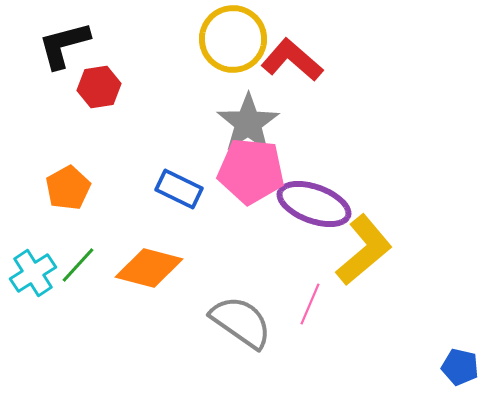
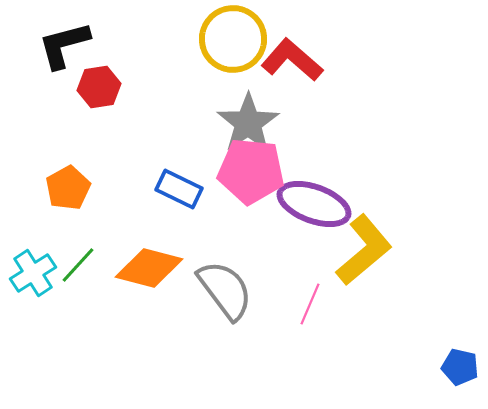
gray semicircle: moved 16 px left, 32 px up; rotated 18 degrees clockwise
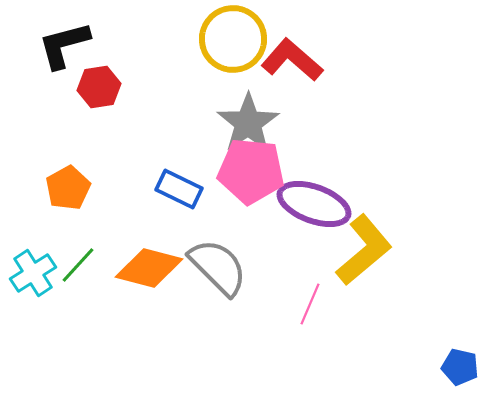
gray semicircle: moved 7 px left, 23 px up; rotated 8 degrees counterclockwise
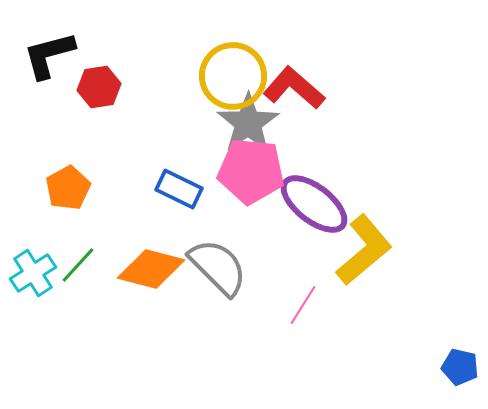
yellow circle: moved 37 px down
black L-shape: moved 15 px left, 10 px down
red L-shape: moved 2 px right, 28 px down
purple ellipse: rotated 18 degrees clockwise
orange diamond: moved 2 px right, 1 px down
pink line: moved 7 px left, 1 px down; rotated 9 degrees clockwise
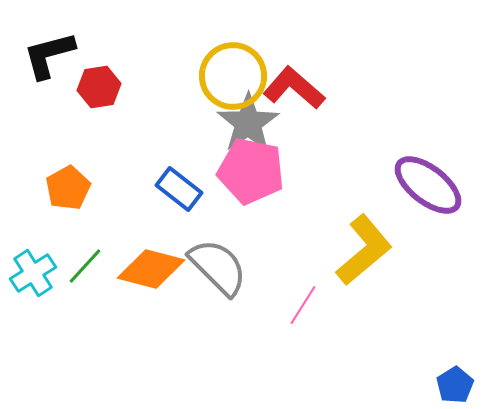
pink pentagon: rotated 6 degrees clockwise
blue rectangle: rotated 12 degrees clockwise
purple ellipse: moved 114 px right, 19 px up
green line: moved 7 px right, 1 px down
blue pentagon: moved 5 px left, 18 px down; rotated 27 degrees clockwise
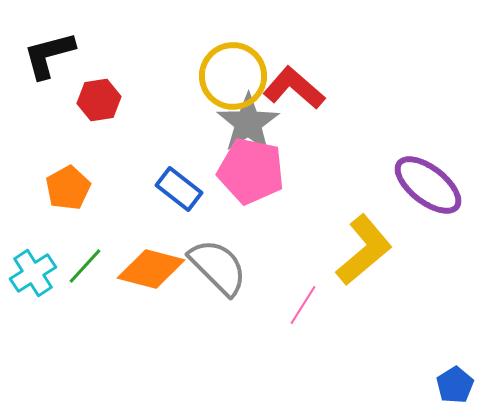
red hexagon: moved 13 px down
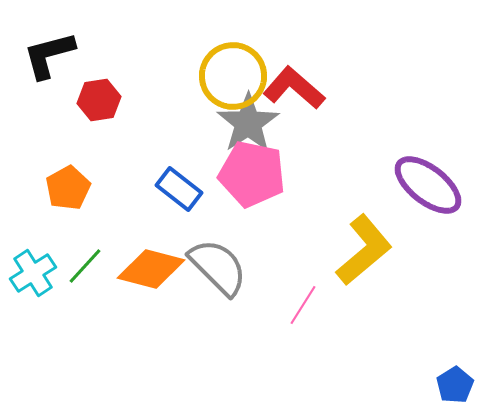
pink pentagon: moved 1 px right, 3 px down
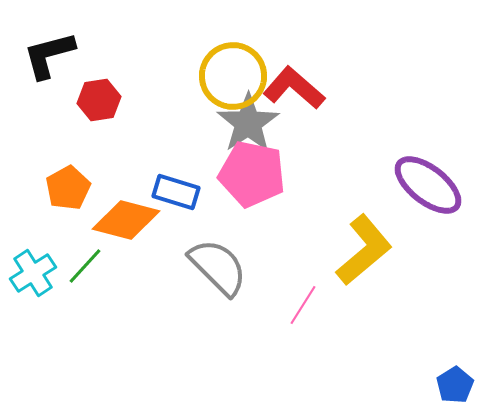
blue rectangle: moved 3 px left, 3 px down; rotated 21 degrees counterclockwise
orange diamond: moved 25 px left, 49 px up
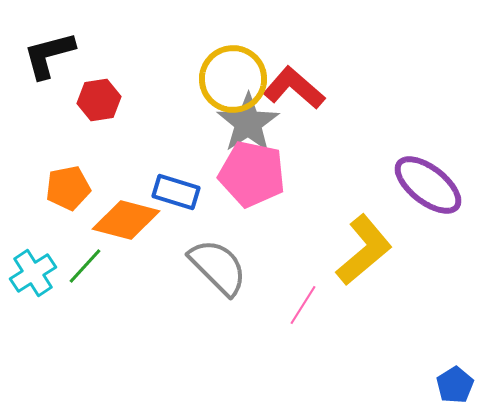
yellow circle: moved 3 px down
orange pentagon: rotated 18 degrees clockwise
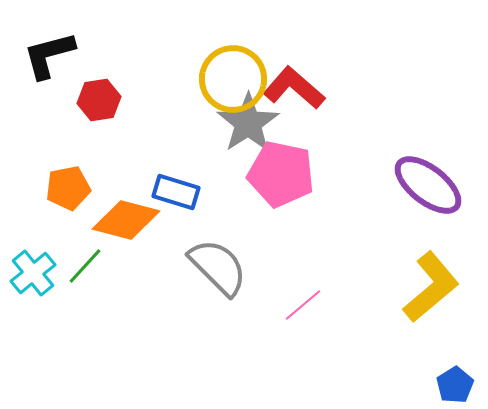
pink pentagon: moved 29 px right
yellow L-shape: moved 67 px right, 37 px down
cyan cross: rotated 6 degrees counterclockwise
pink line: rotated 18 degrees clockwise
